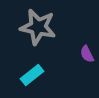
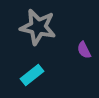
purple semicircle: moved 3 px left, 4 px up
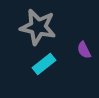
cyan rectangle: moved 12 px right, 11 px up
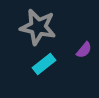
purple semicircle: rotated 114 degrees counterclockwise
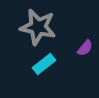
purple semicircle: moved 1 px right, 2 px up
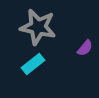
cyan rectangle: moved 11 px left
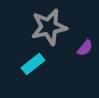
gray star: moved 11 px right; rotated 24 degrees counterclockwise
